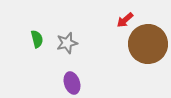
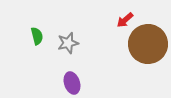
green semicircle: moved 3 px up
gray star: moved 1 px right
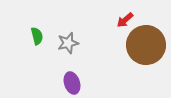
brown circle: moved 2 px left, 1 px down
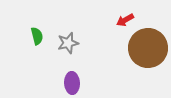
red arrow: rotated 12 degrees clockwise
brown circle: moved 2 px right, 3 px down
purple ellipse: rotated 15 degrees clockwise
